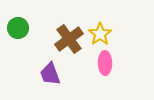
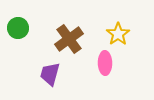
yellow star: moved 18 px right
purple trapezoid: rotated 35 degrees clockwise
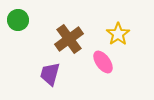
green circle: moved 8 px up
pink ellipse: moved 2 px left, 1 px up; rotated 35 degrees counterclockwise
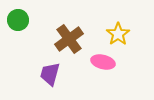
pink ellipse: rotated 40 degrees counterclockwise
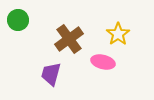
purple trapezoid: moved 1 px right
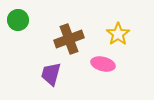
brown cross: rotated 16 degrees clockwise
pink ellipse: moved 2 px down
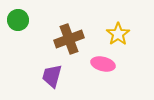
purple trapezoid: moved 1 px right, 2 px down
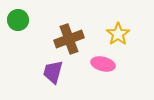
purple trapezoid: moved 1 px right, 4 px up
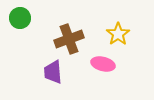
green circle: moved 2 px right, 2 px up
purple trapezoid: rotated 20 degrees counterclockwise
